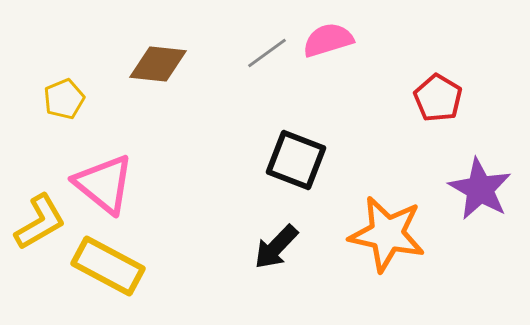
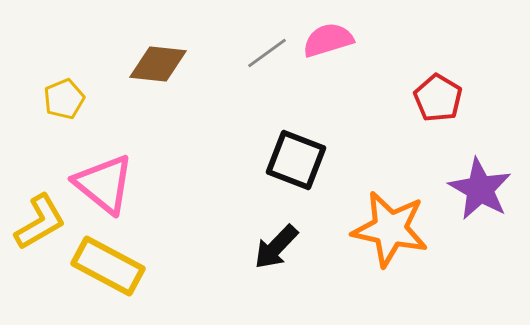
orange star: moved 3 px right, 5 px up
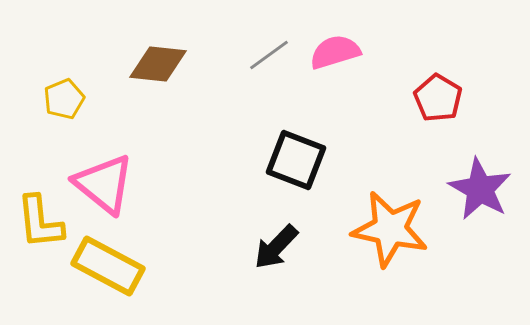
pink semicircle: moved 7 px right, 12 px down
gray line: moved 2 px right, 2 px down
yellow L-shape: rotated 114 degrees clockwise
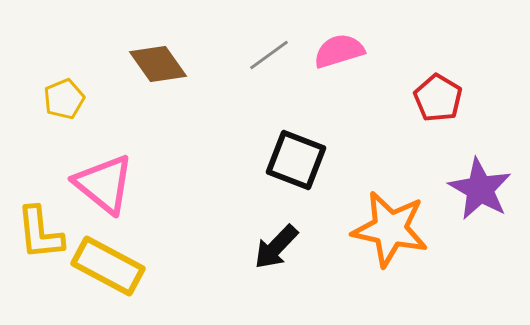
pink semicircle: moved 4 px right, 1 px up
brown diamond: rotated 48 degrees clockwise
yellow L-shape: moved 11 px down
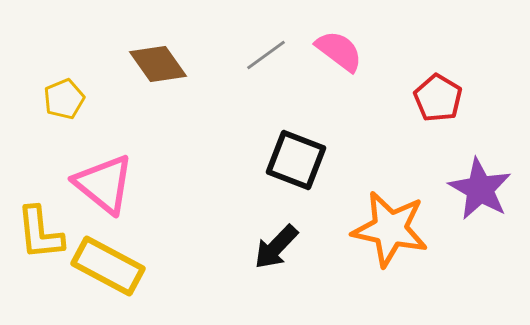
pink semicircle: rotated 54 degrees clockwise
gray line: moved 3 px left
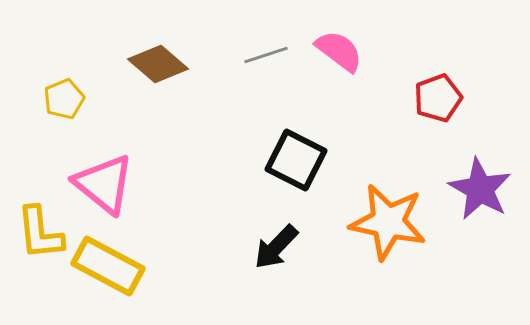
gray line: rotated 18 degrees clockwise
brown diamond: rotated 14 degrees counterclockwise
red pentagon: rotated 21 degrees clockwise
black square: rotated 6 degrees clockwise
orange star: moved 2 px left, 7 px up
